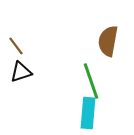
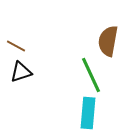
brown line: rotated 24 degrees counterclockwise
green line: moved 6 px up; rotated 6 degrees counterclockwise
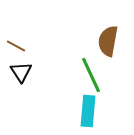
black triangle: rotated 45 degrees counterclockwise
cyan rectangle: moved 2 px up
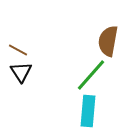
brown line: moved 2 px right, 4 px down
green line: rotated 66 degrees clockwise
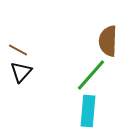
brown semicircle: rotated 8 degrees counterclockwise
black triangle: rotated 15 degrees clockwise
